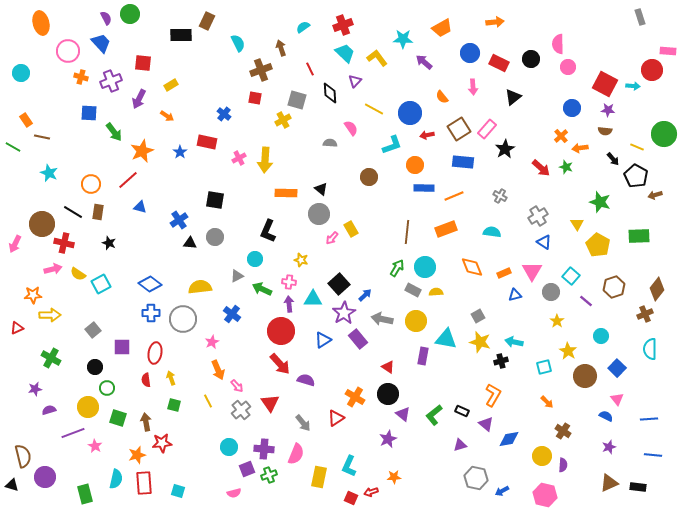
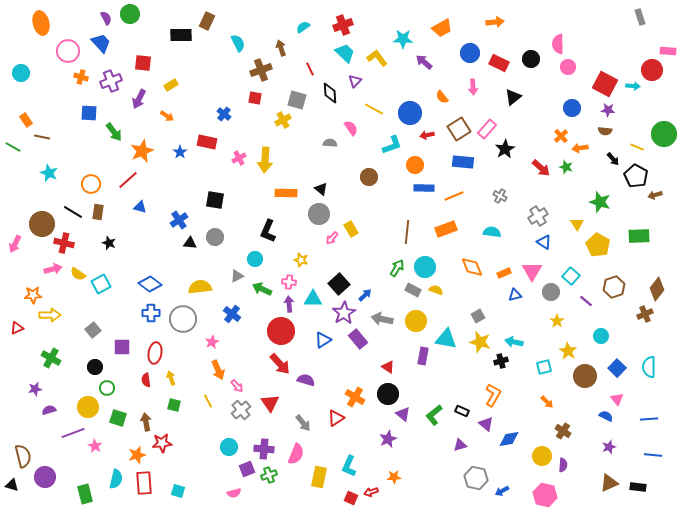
yellow semicircle at (436, 292): moved 2 px up; rotated 24 degrees clockwise
cyan semicircle at (650, 349): moved 1 px left, 18 px down
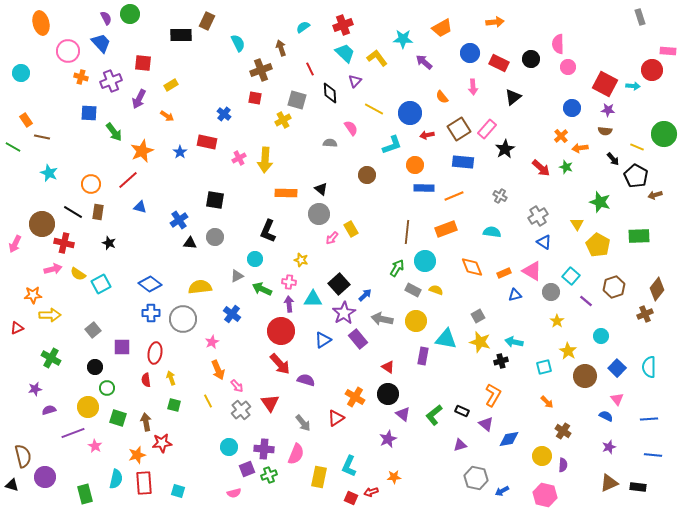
brown circle at (369, 177): moved 2 px left, 2 px up
cyan circle at (425, 267): moved 6 px up
pink triangle at (532, 271): rotated 30 degrees counterclockwise
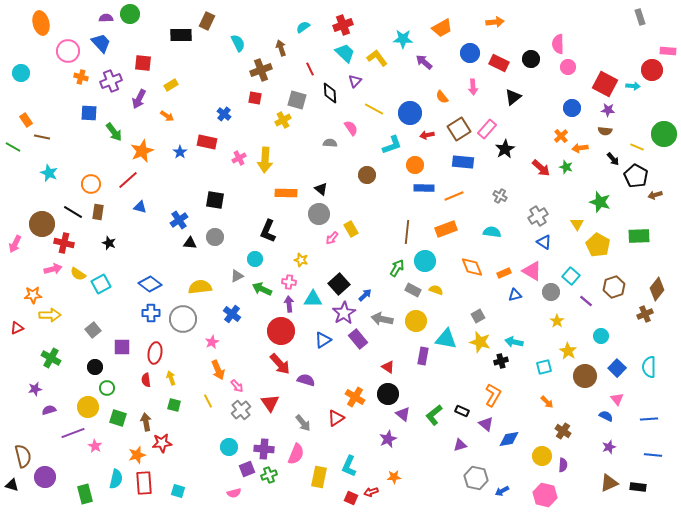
purple semicircle at (106, 18): rotated 64 degrees counterclockwise
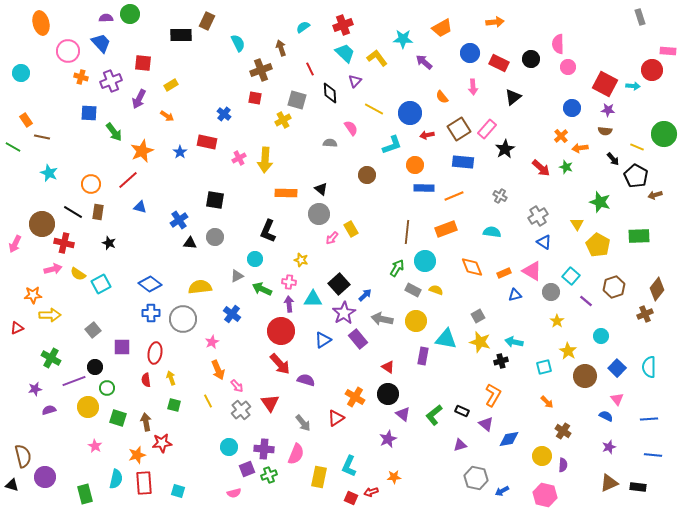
purple line at (73, 433): moved 1 px right, 52 px up
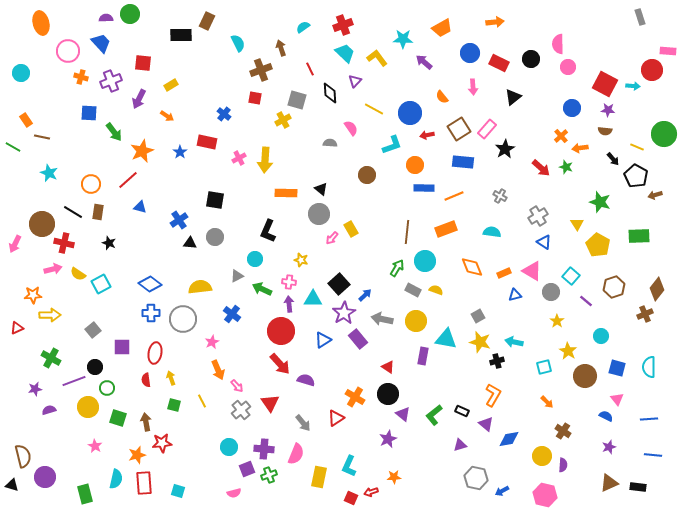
black cross at (501, 361): moved 4 px left
blue square at (617, 368): rotated 30 degrees counterclockwise
yellow line at (208, 401): moved 6 px left
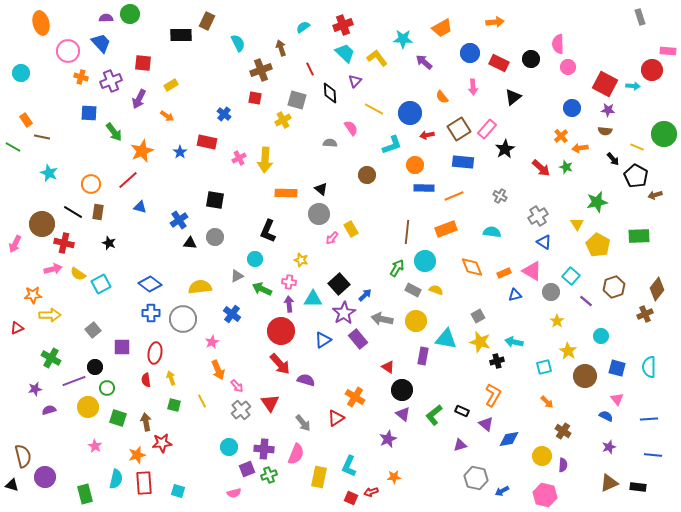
green star at (600, 202): moved 3 px left; rotated 30 degrees counterclockwise
black circle at (388, 394): moved 14 px right, 4 px up
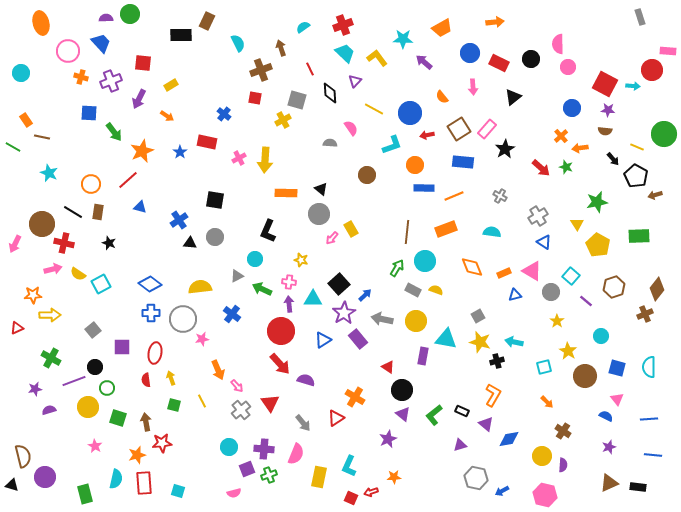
pink star at (212, 342): moved 10 px left, 3 px up; rotated 16 degrees clockwise
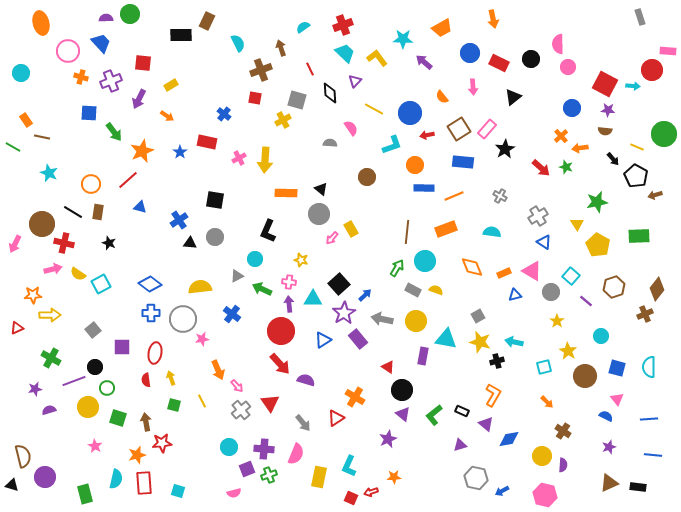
orange arrow at (495, 22): moved 2 px left, 3 px up; rotated 84 degrees clockwise
brown circle at (367, 175): moved 2 px down
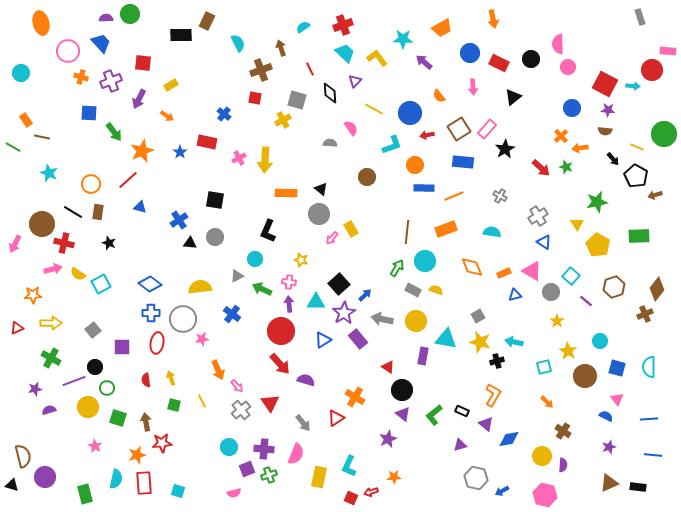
orange semicircle at (442, 97): moved 3 px left, 1 px up
cyan triangle at (313, 299): moved 3 px right, 3 px down
yellow arrow at (50, 315): moved 1 px right, 8 px down
cyan circle at (601, 336): moved 1 px left, 5 px down
red ellipse at (155, 353): moved 2 px right, 10 px up
